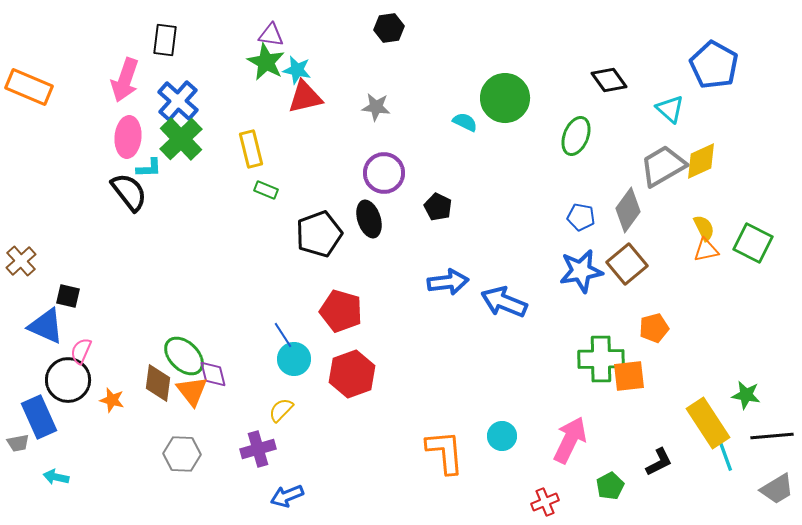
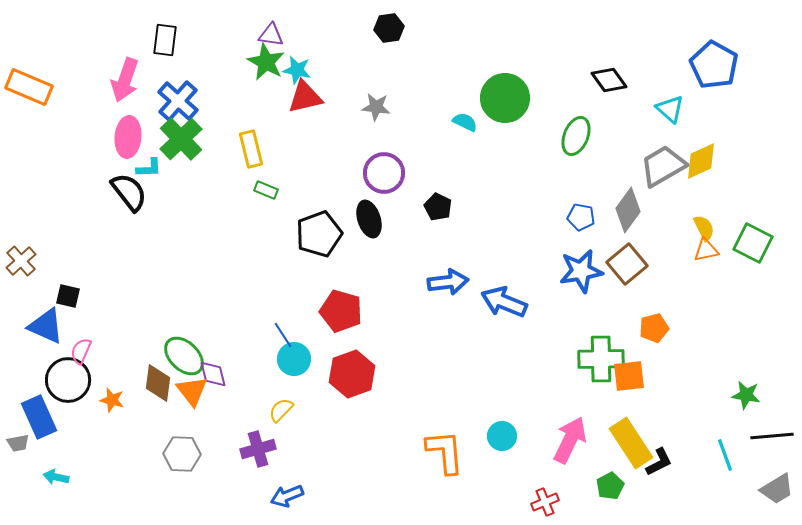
yellow rectangle at (708, 423): moved 77 px left, 20 px down
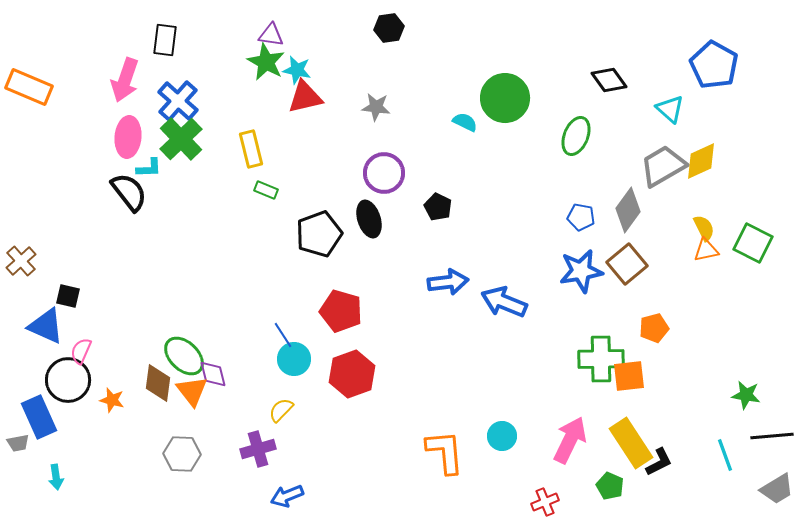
cyan arrow at (56, 477): rotated 110 degrees counterclockwise
green pentagon at (610, 486): rotated 20 degrees counterclockwise
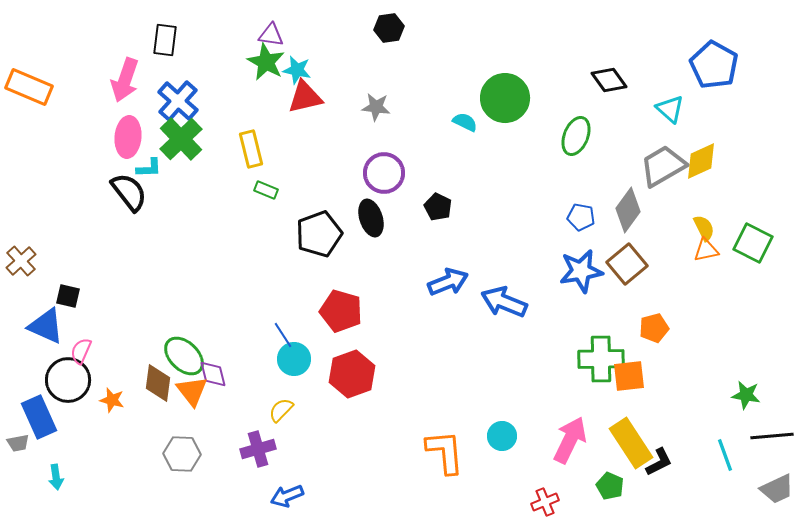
black ellipse at (369, 219): moved 2 px right, 1 px up
blue arrow at (448, 282): rotated 15 degrees counterclockwise
gray trapezoid at (777, 489): rotated 6 degrees clockwise
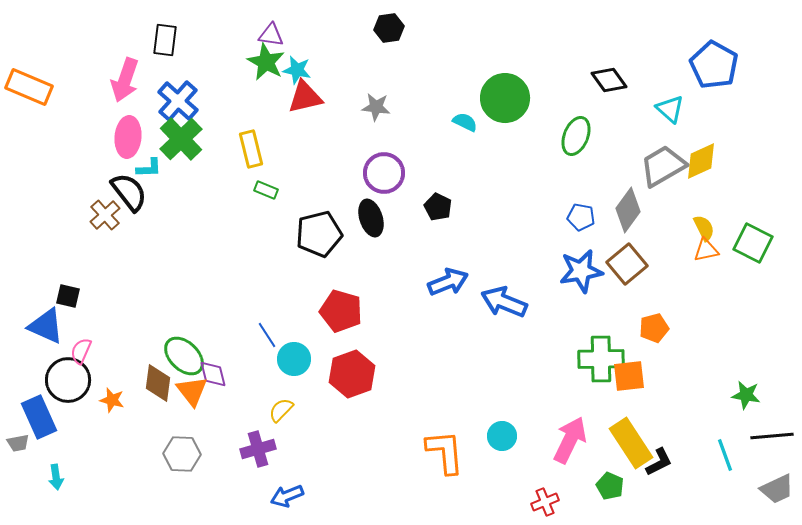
black pentagon at (319, 234): rotated 6 degrees clockwise
brown cross at (21, 261): moved 84 px right, 46 px up
blue line at (283, 335): moved 16 px left
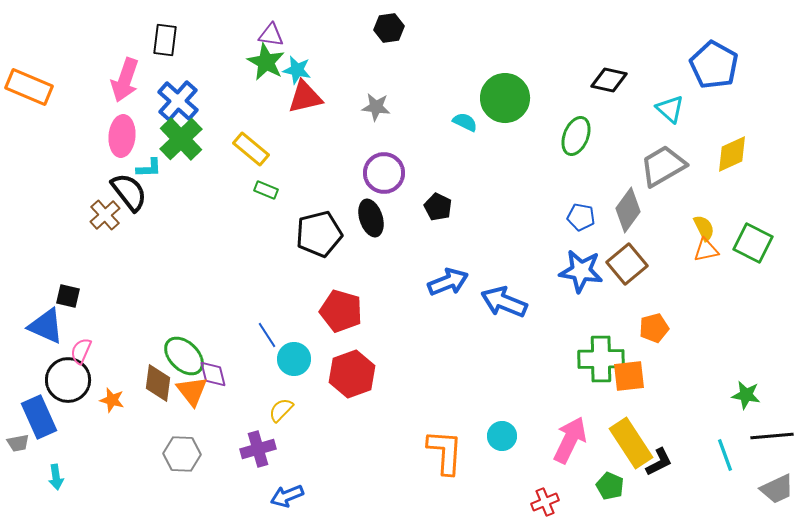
black diamond at (609, 80): rotated 42 degrees counterclockwise
pink ellipse at (128, 137): moved 6 px left, 1 px up
yellow rectangle at (251, 149): rotated 36 degrees counterclockwise
yellow diamond at (701, 161): moved 31 px right, 7 px up
blue star at (581, 271): rotated 18 degrees clockwise
orange L-shape at (445, 452): rotated 9 degrees clockwise
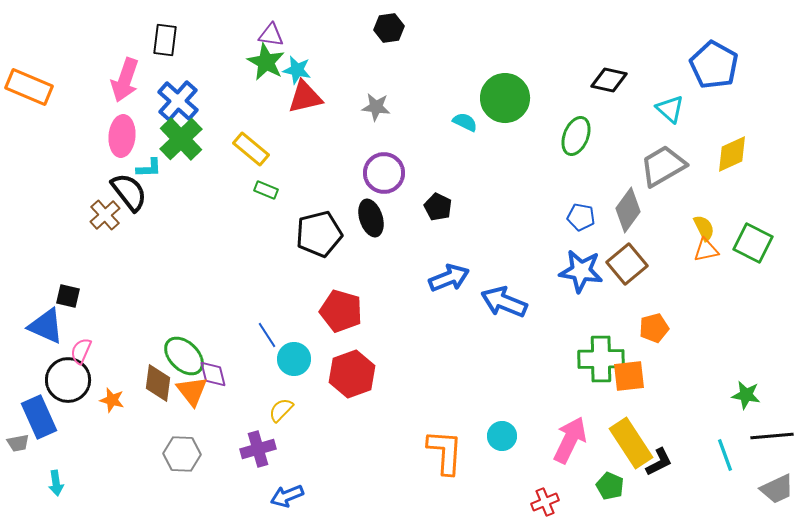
blue arrow at (448, 282): moved 1 px right, 4 px up
cyan arrow at (56, 477): moved 6 px down
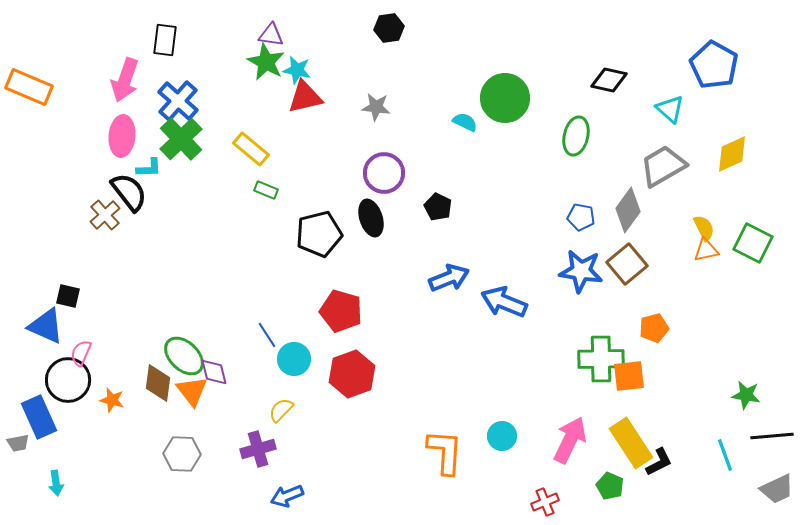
green ellipse at (576, 136): rotated 9 degrees counterclockwise
pink semicircle at (81, 351): moved 2 px down
purple diamond at (213, 374): moved 1 px right, 2 px up
